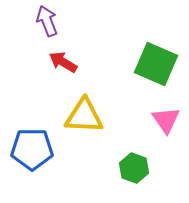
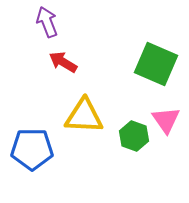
purple arrow: moved 1 px down
green hexagon: moved 32 px up
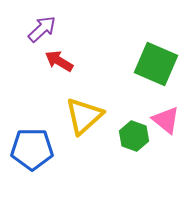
purple arrow: moved 5 px left, 7 px down; rotated 68 degrees clockwise
red arrow: moved 4 px left, 1 px up
yellow triangle: rotated 45 degrees counterclockwise
pink triangle: rotated 16 degrees counterclockwise
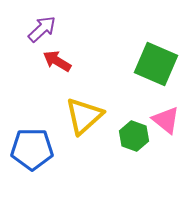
red arrow: moved 2 px left
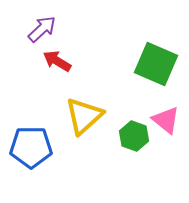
blue pentagon: moved 1 px left, 2 px up
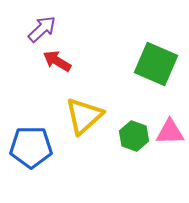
pink triangle: moved 4 px right, 12 px down; rotated 40 degrees counterclockwise
